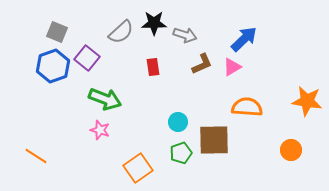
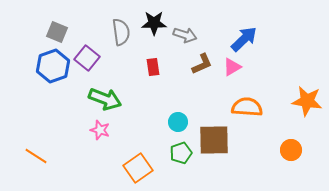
gray semicircle: rotated 56 degrees counterclockwise
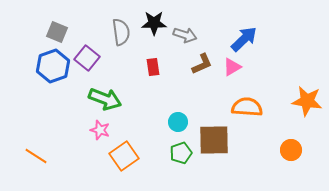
orange square: moved 14 px left, 12 px up
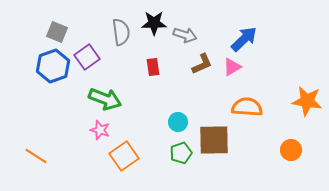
purple square: moved 1 px up; rotated 15 degrees clockwise
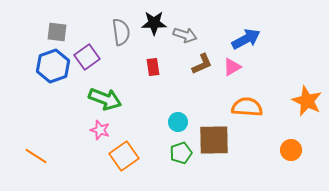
gray square: rotated 15 degrees counterclockwise
blue arrow: moved 2 px right; rotated 16 degrees clockwise
orange star: rotated 16 degrees clockwise
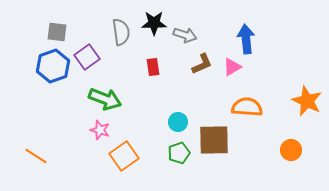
blue arrow: rotated 68 degrees counterclockwise
green pentagon: moved 2 px left
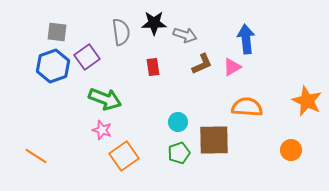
pink star: moved 2 px right
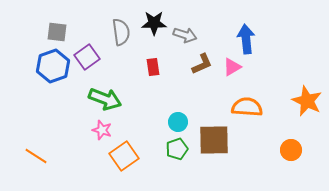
green pentagon: moved 2 px left, 4 px up
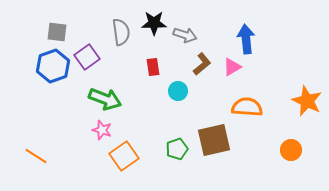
brown L-shape: rotated 15 degrees counterclockwise
cyan circle: moved 31 px up
brown square: rotated 12 degrees counterclockwise
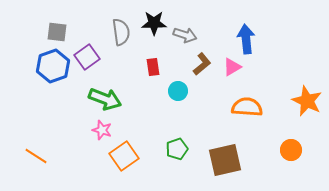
brown square: moved 11 px right, 20 px down
